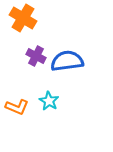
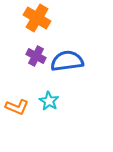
orange cross: moved 14 px right
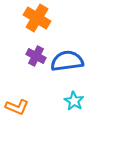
cyan star: moved 25 px right
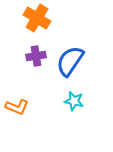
purple cross: rotated 36 degrees counterclockwise
blue semicircle: moved 3 px right; rotated 48 degrees counterclockwise
cyan star: rotated 18 degrees counterclockwise
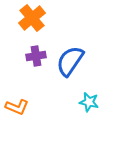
orange cross: moved 5 px left; rotated 20 degrees clockwise
cyan star: moved 15 px right, 1 px down
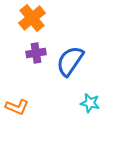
purple cross: moved 3 px up
cyan star: moved 1 px right, 1 px down
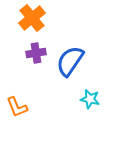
cyan star: moved 4 px up
orange L-shape: rotated 45 degrees clockwise
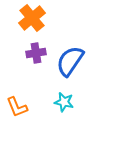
cyan star: moved 26 px left, 3 px down
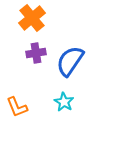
cyan star: rotated 18 degrees clockwise
